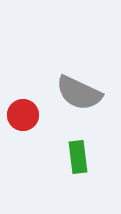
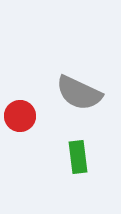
red circle: moved 3 px left, 1 px down
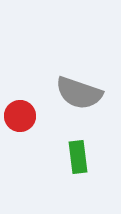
gray semicircle: rotated 6 degrees counterclockwise
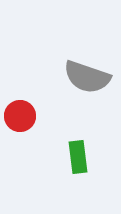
gray semicircle: moved 8 px right, 16 px up
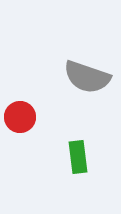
red circle: moved 1 px down
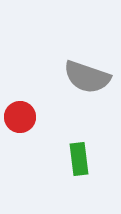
green rectangle: moved 1 px right, 2 px down
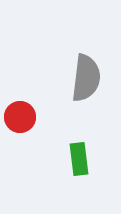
gray semicircle: moved 1 px left, 1 px down; rotated 102 degrees counterclockwise
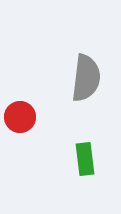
green rectangle: moved 6 px right
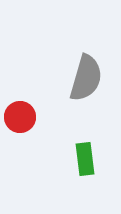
gray semicircle: rotated 9 degrees clockwise
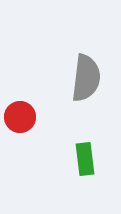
gray semicircle: rotated 9 degrees counterclockwise
